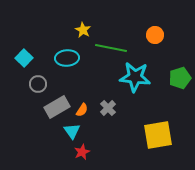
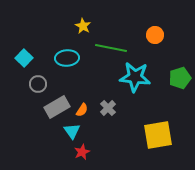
yellow star: moved 4 px up
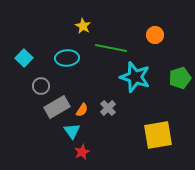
cyan star: rotated 12 degrees clockwise
gray circle: moved 3 px right, 2 px down
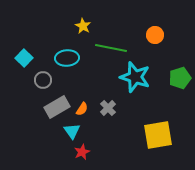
gray circle: moved 2 px right, 6 px up
orange semicircle: moved 1 px up
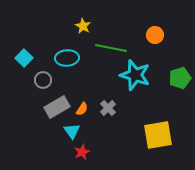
cyan star: moved 2 px up
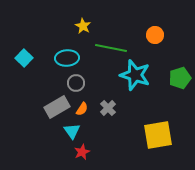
gray circle: moved 33 px right, 3 px down
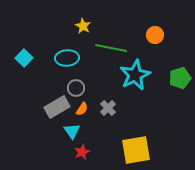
cyan star: rotated 28 degrees clockwise
gray circle: moved 5 px down
yellow square: moved 22 px left, 15 px down
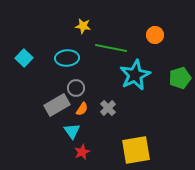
yellow star: rotated 21 degrees counterclockwise
gray rectangle: moved 2 px up
